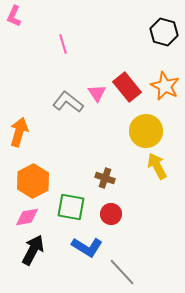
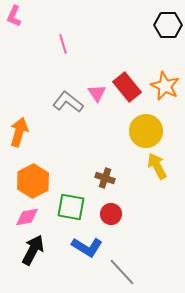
black hexagon: moved 4 px right, 7 px up; rotated 16 degrees counterclockwise
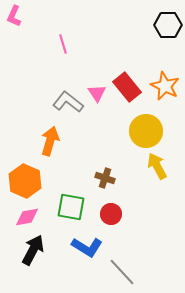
orange arrow: moved 31 px right, 9 px down
orange hexagon: moved 8 px left; rotated 8 degrees counterclockwise
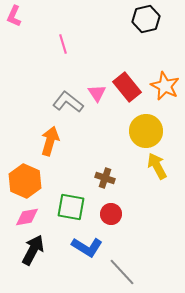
black hexagon: moved 22 px left, 6 px up; rotated 12 degrees counterclockwise
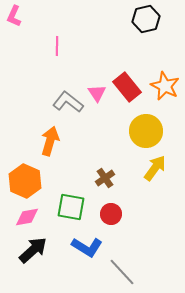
pink line: moved 6 px left, 2 px down; rotated 18 degrees clockwise
yellow arrow: moved 2 px left, 2 px down; rotated 64 degrees clockwise
brown cross: rotated 36 degrees clockwise
black arrow: rotated 20 degrees clockwise
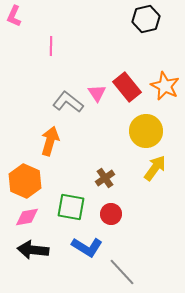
pink line: moved 6 px left
black arrow: rotated 132 degrees counterclockwise
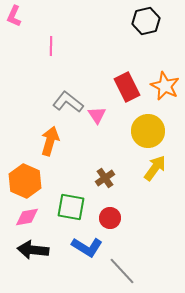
black hexagon: moved 2 px down
red rectangle: rotated 12 degrees clockwise
pink triangle: moved 22 px down
yellow circle: moved 2 px right
red circle: moved 1 px left, 4 px down
gray line: moved 1 px up
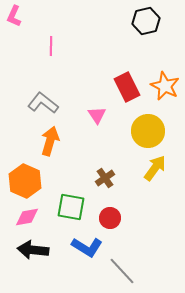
gray L-shape: moved 25 px left, 1 px down
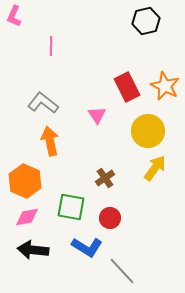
orange arrow: rotated 28 degrees counterclockwise
